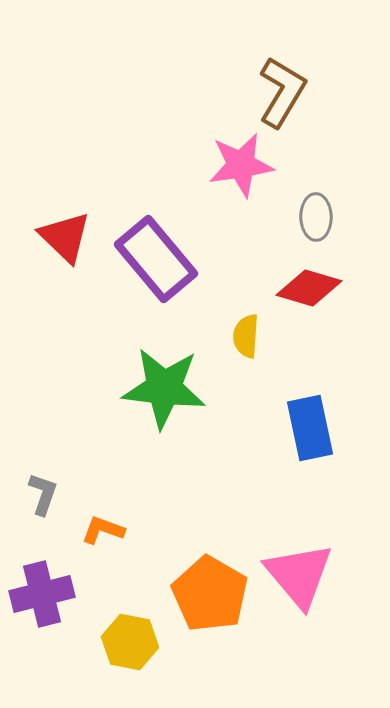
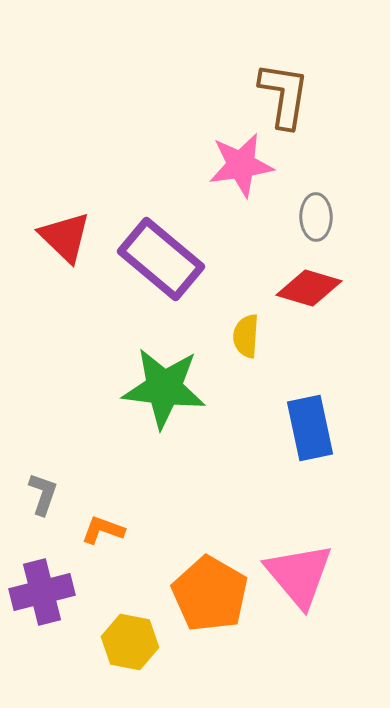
brown L-shape: moved 2 px right, 3 px down; rotated 22 degrees counterclockwise
purple rectangle: moved 5 px right; rotated 10 degrees counterclockwise
purple cross: moved 2 px up
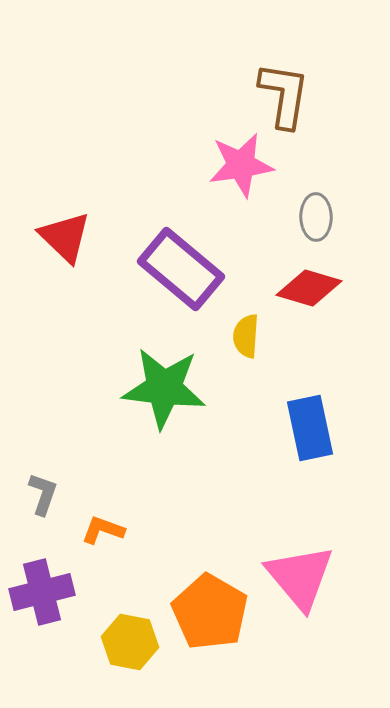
purple rectangle: moved 20 px right, 10 px down
pink triangle: moved 1 px right, 2 px down
orange pentagon: moved 18 px down
